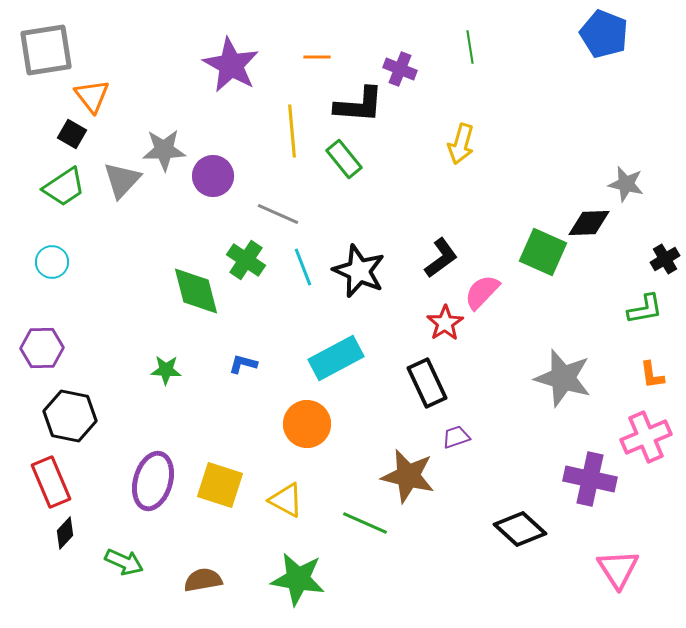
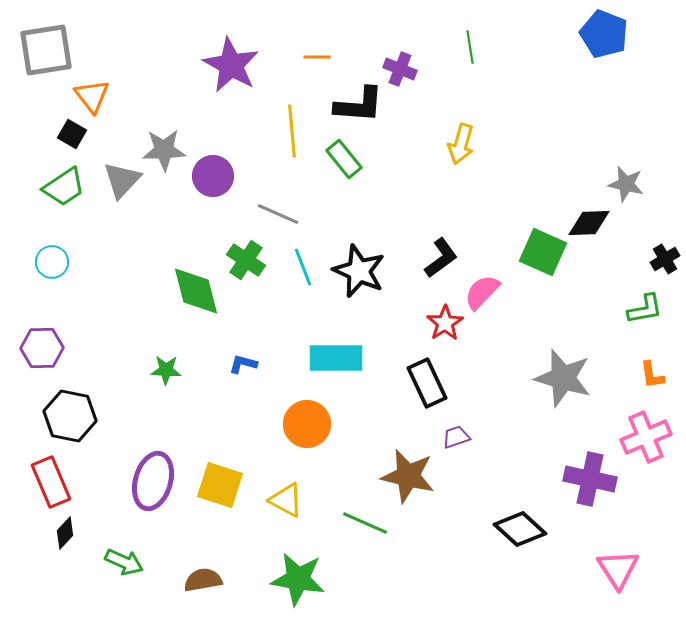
cyan rectangle at (336, 358): rotated 28 degrees clockwise
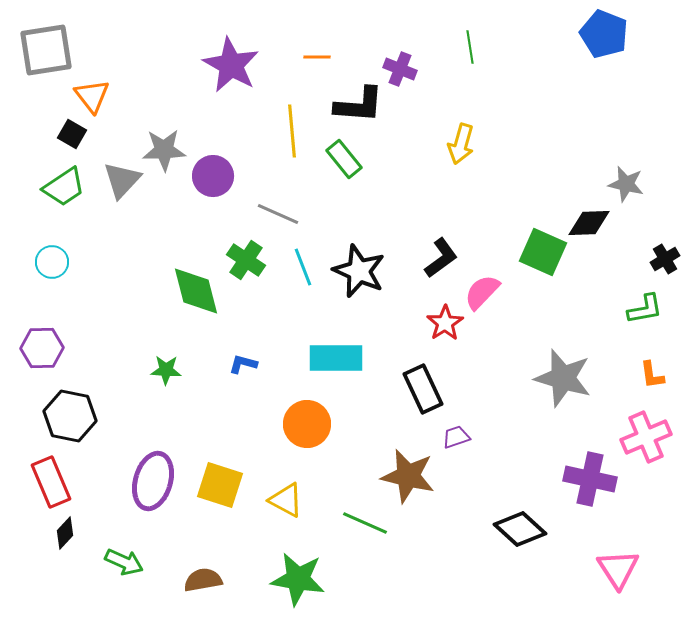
black rectangle at (427, 383): moved 4 px left, 6 px down
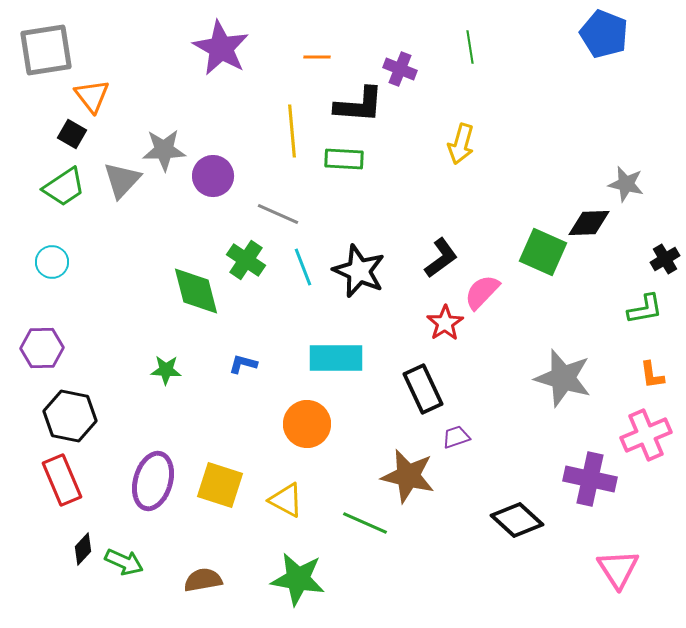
purple star at (231, 65): moved 10 px left, 17 px up
green rectangle at (344, 159): rotated 48 degrees counterclockwise
pink cross at (646, 437): moved 2 px up
red rectangle at (51, 482): moved 11 px right, 2 px up
black diamond at (520, 529): moved 3 px left, 9 px up
black diamond at (65, 533): moved 18 px right, 16 px down
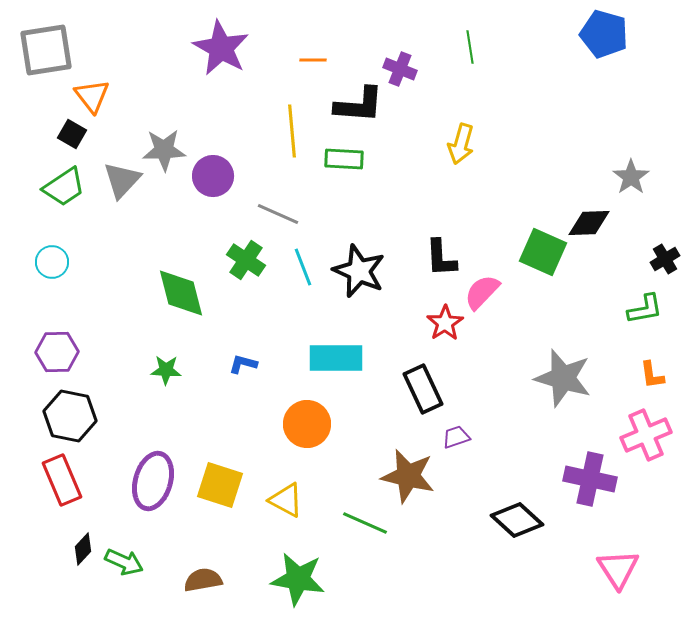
blue pentagon at (604, 34): rotated 6 degrees counterclockwise
orange line at (317, 57): moved 4 px left, 3 px down
gray star at (626, 184): moved 5 px right, 7 px up; rotated 24 degrees clockwise
black L-shape at (441, 258): rotated 123 degrees clockwise
green diamond at (196, 291): moved 15 px left, 2 px down
purple hexagon at (42, 348): moved 15 px right, 4 px down
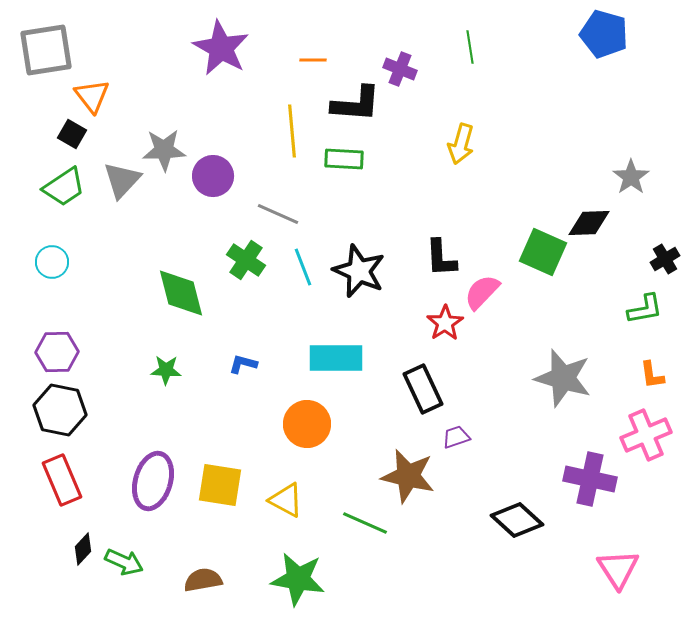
black L-shape at (359, 105): moved 3 px left, 1 px up
black hexagon at (70, 416): moved 10 px left, 6 px up
yellow square at (220, 485): rotated 9 degrees counterclockwise
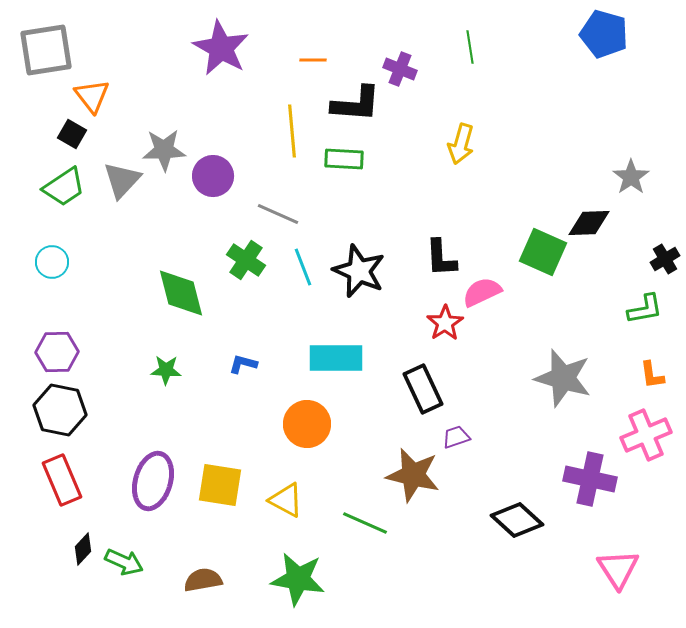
pink semicircle at (482, 292): rotated 21 degrees clockwise
brown star at (408, 476): moved 5 px right, 1 px up
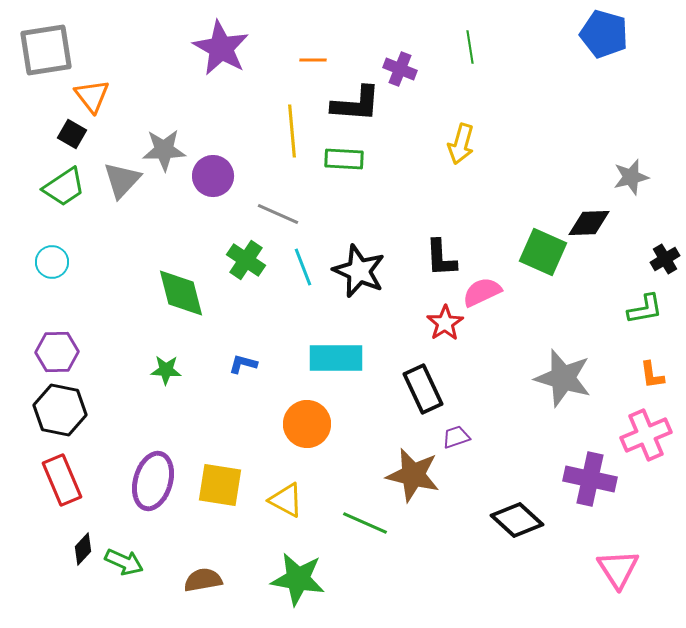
gray star at (631, 177): rotated 21 degrees clockwise
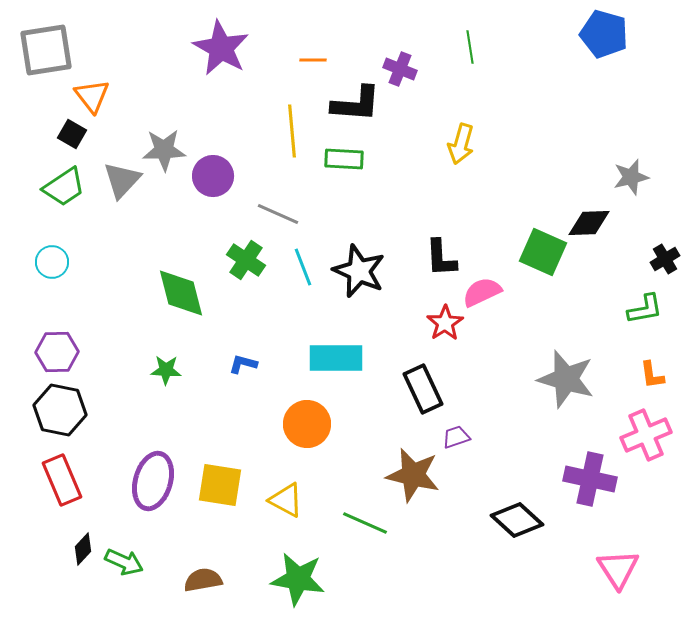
gray star at (563, 378): moved 3 px right, 1 px down
